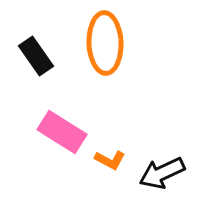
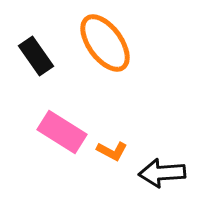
orange ellipse: rotated 34 degrees counterclockwise
orange L-shape: moved 2 px right, 9 px up
black arrow: rotated 21 degrees clockwise
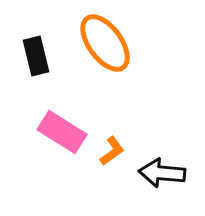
black rectangle: rotated 21 degrees clockwise
orange L-shape: rotated 64 degrees counterclockwise
black arrow: rotated 9 degrees clockwise
